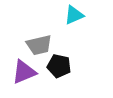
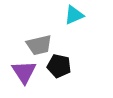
purple triangle: rotated 40 degrees counterclockwise
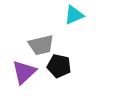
gray trapezoid: moved 2 px right
purple triangle: rotated 20 degrees clockwise
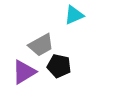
gray trapezoid: rotated 16 degrees counterclockwise
purple triangle: rotated 12 degrees clockwise
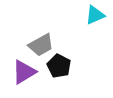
cyan triangle: moved 21 px right
black pentagon: rotated 15 degrees clockwise
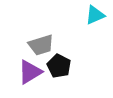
gray trapezoid: rotated 12 degrees clockwise
purple triangle: moved 6 px right
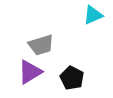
cyan triangle: moved 2 px left
black pentagon: moved 13 px right, 12 px down
